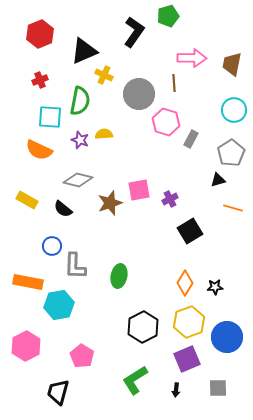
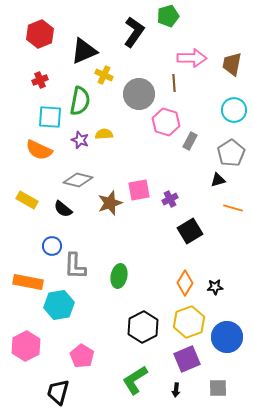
gray rectangle at (191, 139): moved 1 px left, 2 px down
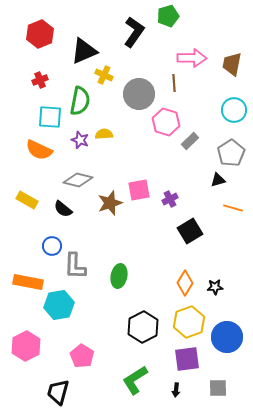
gray rectangle at (190, 141): rotated 18 degrees clockwise
purple square at (187, 359): rotated 16 degrees clockwise
